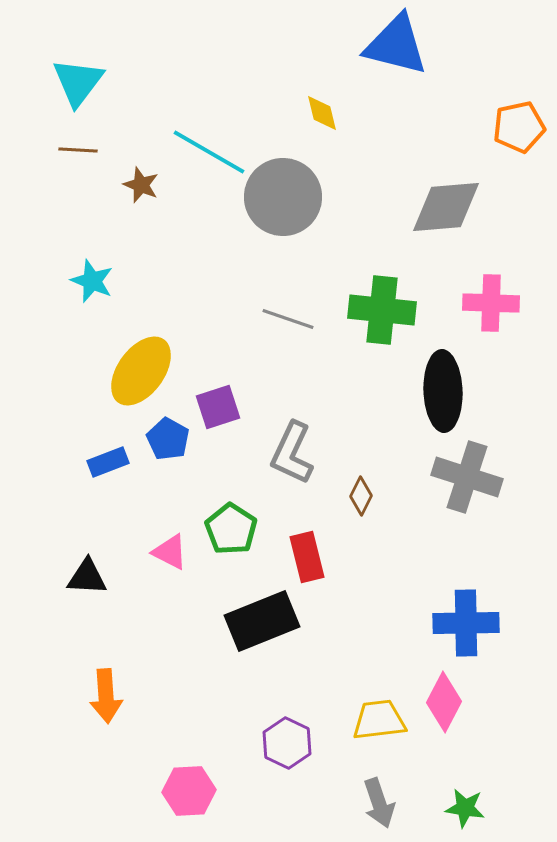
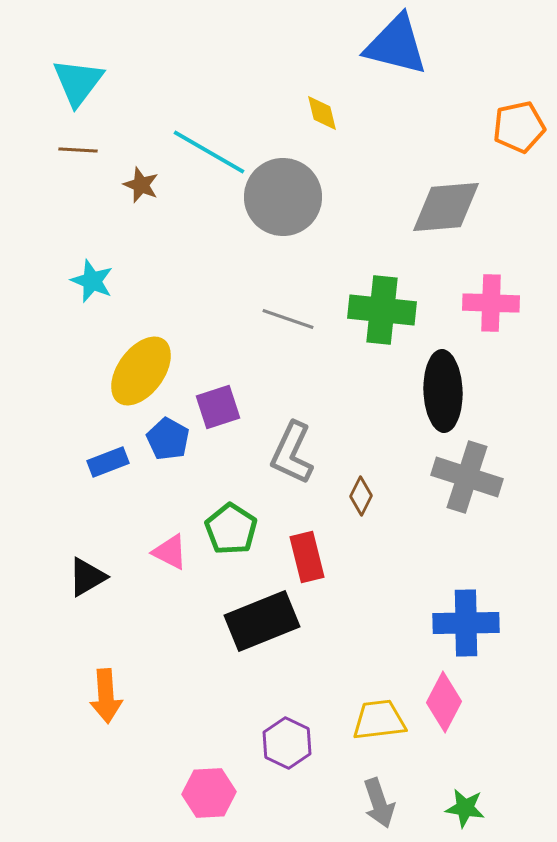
black triangle: rotated 33 degrees counterclockwise
pink hexagon: moved 20 px right, 2 px down
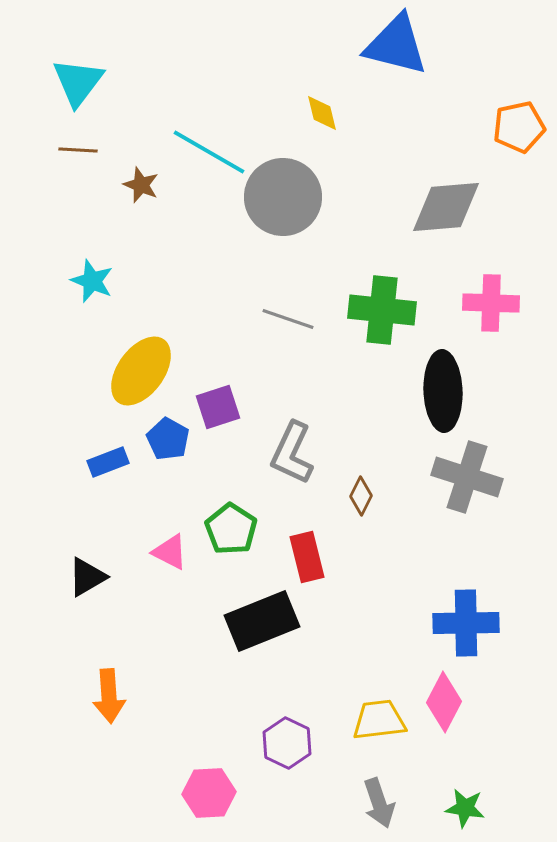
orange arrow: moved 3 px right
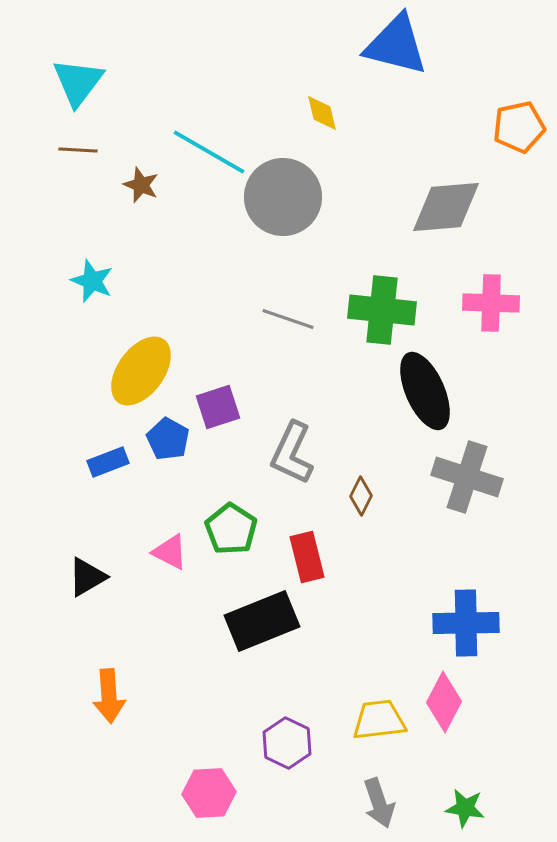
black ellipse: moved 18 px left; rotated 22 degrees counterclockwise
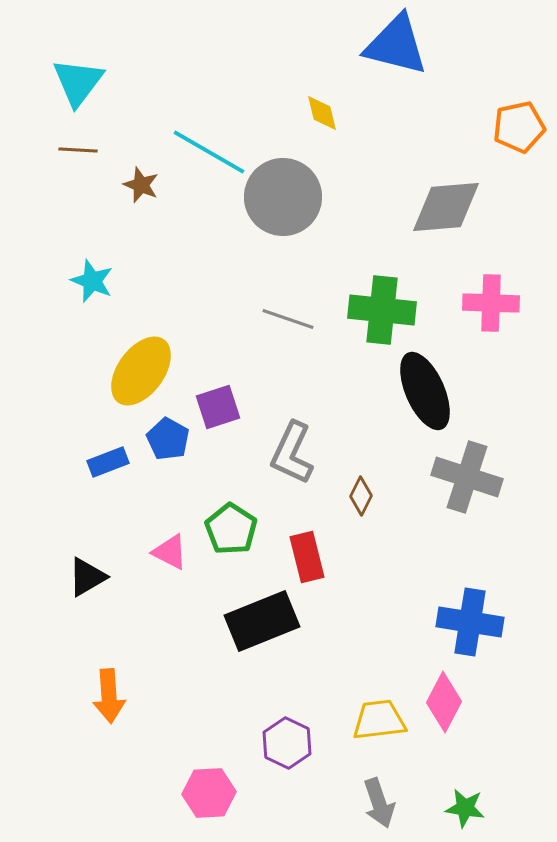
blue cross: moved 4 px right, 1 px up; rotated 10 degrees clockwise
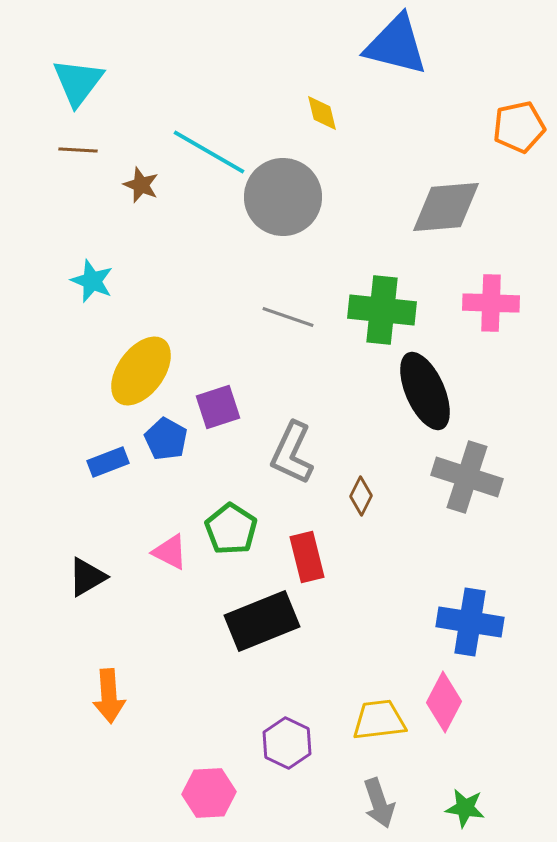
gray line: moved 2 px up
blue pentagon: moved 2 px left
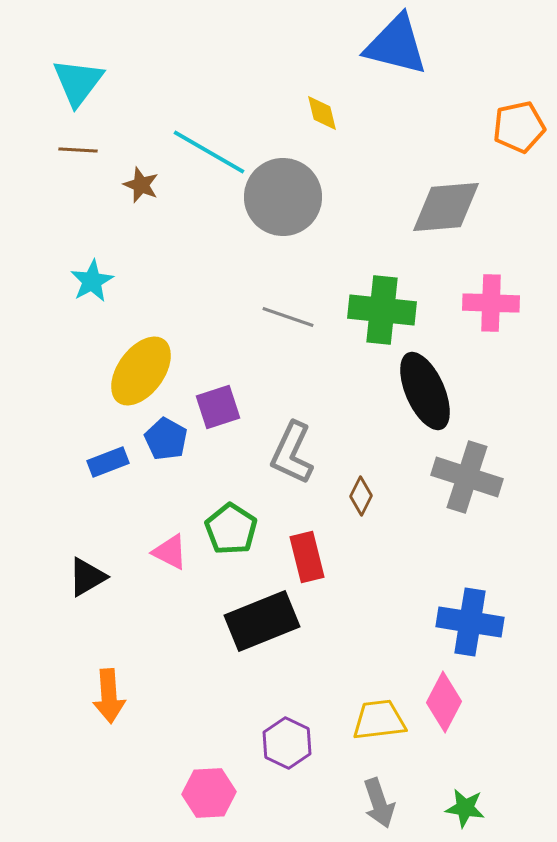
cyan star: rotated 21 degrees clockwise
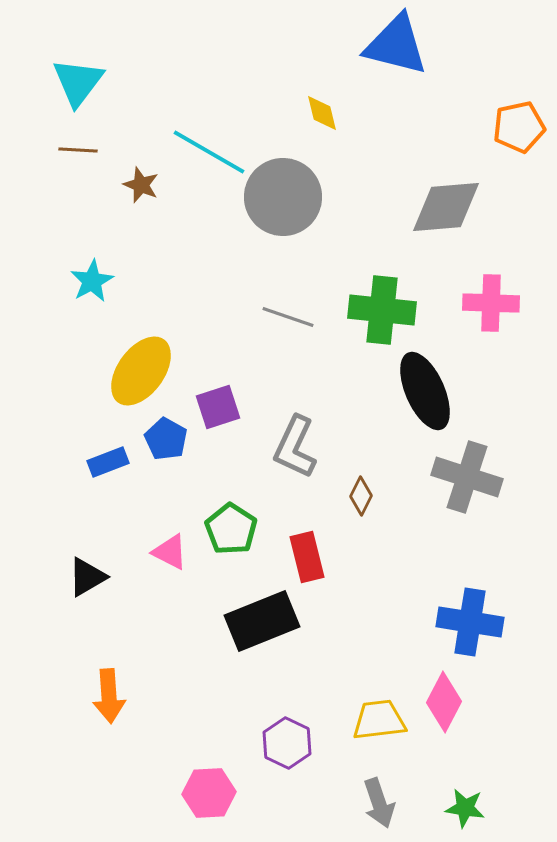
gray L-shape: moved 3 px right, 6 px up
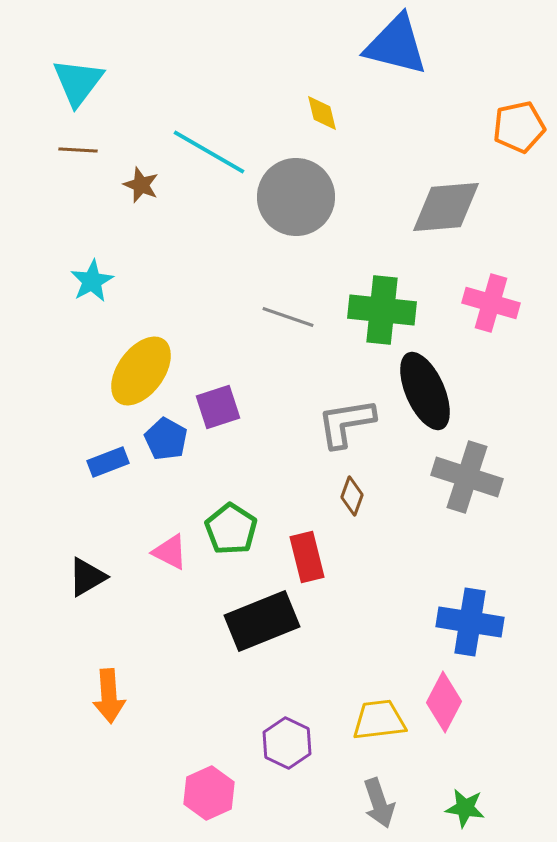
gray circle: moved 13 px right
pink cross: rotated 14 degrees clockwise
gray L-shape: moved 51 px right, 24 px up; rotated 56 degrees clockwise
brown diamond: moved 9 px left; rotated 6 degrees counterclockwise
pink hexagon: rotated 21 degrees counterclockwise
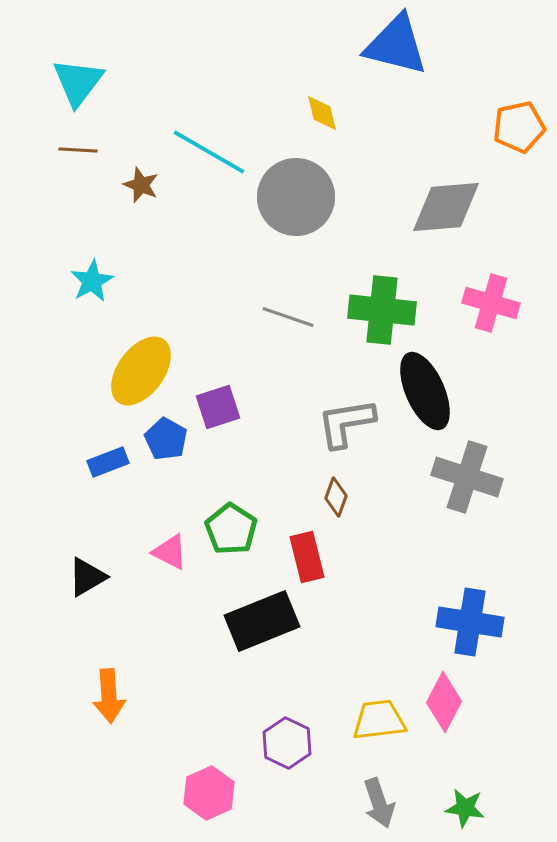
brown diamond: moved 16 px left, 1 px down
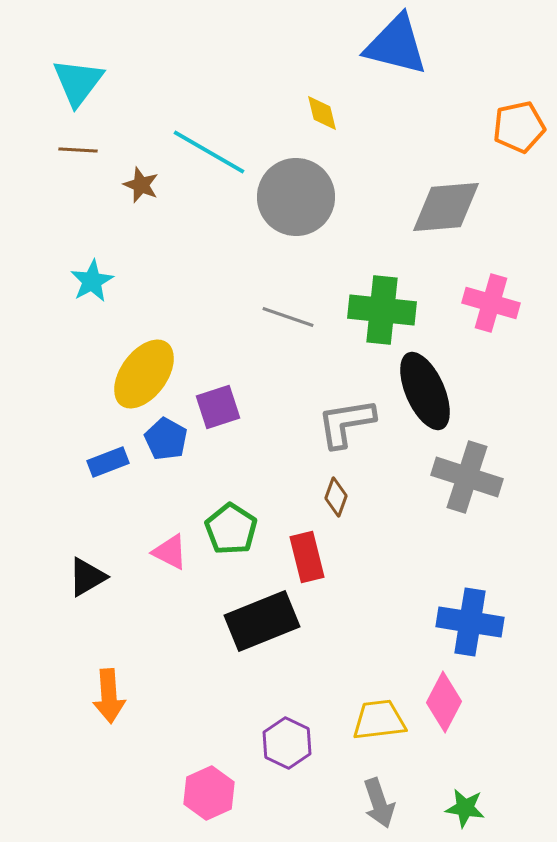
yellow ellipse: moved 3 px right, 3 px down
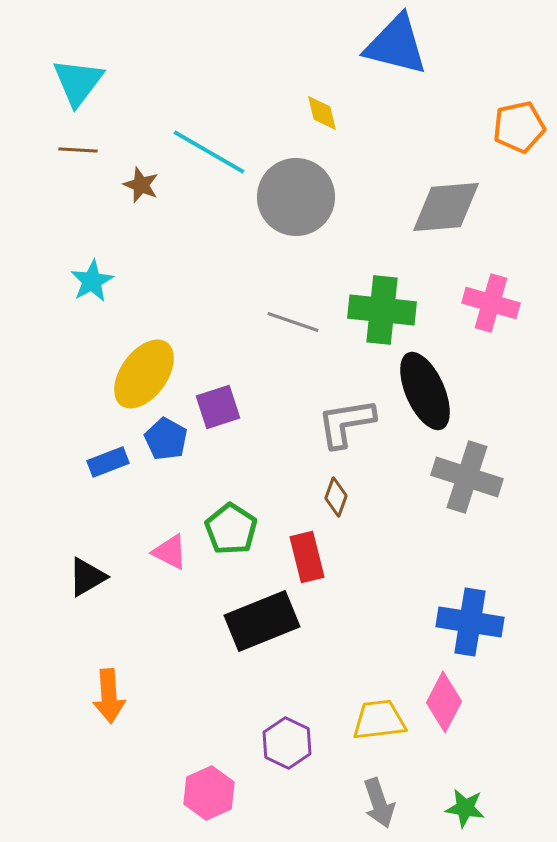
gray line: moved 5 px right, 5 px down
